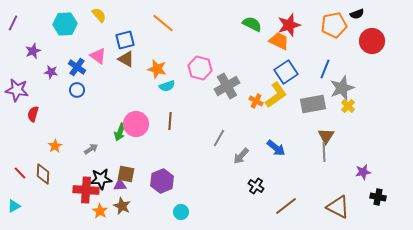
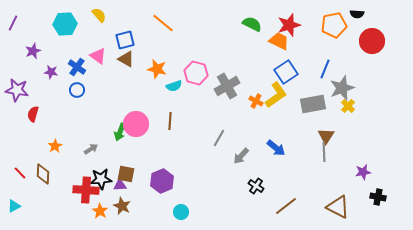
black semicircle at (357, 14): rotated 24 degrees clockwise
pink hexagon at (200, 68): moved 4 px left, 5 px down
cyan semicircle at (167, 86): moved 7 px right
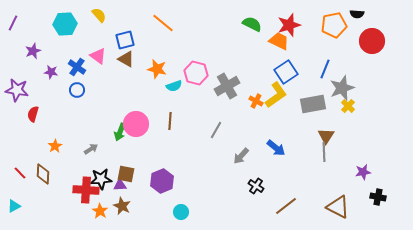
gray line at (219, 138): moved 3 px left, 8 px up
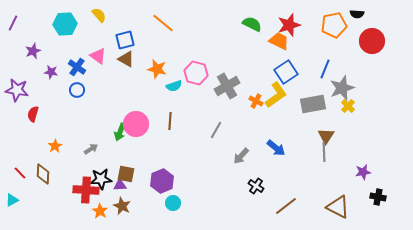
cyan triangle at (14, 206): moved 2 px left, 6 px up
cyan circle at (181, 212): moved 8 px left, 9 px up
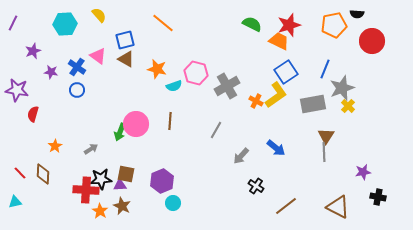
cyan triangle at (12, 200): moved 3 px right, 2 px down; rotated 16 degrees clockwise
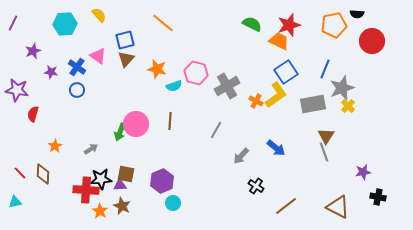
brown triangle at (126, 59): rotated 42 degrees clockwise
gray line at (324, 152): rotated 18 degrees counterclockwise
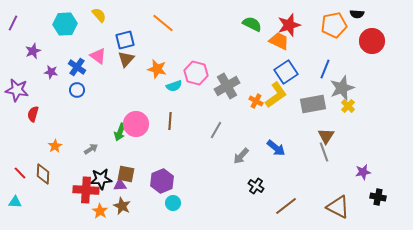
cyan triangle at (15, 202): rotated 16 degrees clockwise
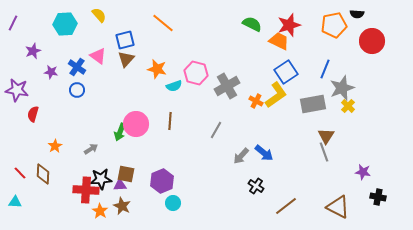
blue arrow at (276, 148): moved 12 px left, 5 px down
purple star at (363, 172): rotated 21 degrees clockwise
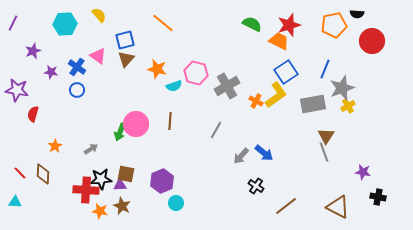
yellow cross at (348, 106): rotated 16 degrees clockwise
cyan circle at (173, 203): moved 3 px right
orange star at (100, 211): rotated 21 degrees counterclockwise
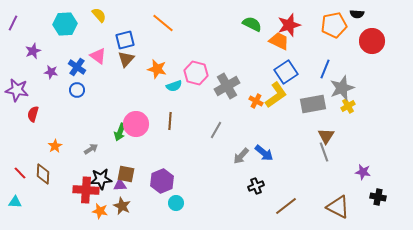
black cross at (256, 186): rotated 35 degrees clockwise
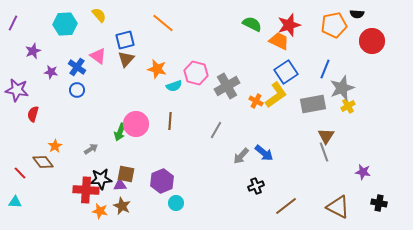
brown diamond at (43, 174): moved 12 px up; rotated 40 degrees counterclockwise
black cross at (378, 197): moved 1 px right, 6 px down
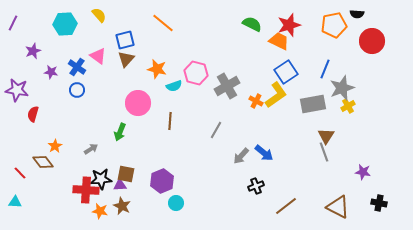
pink circle at (136, 124): moved 2 px right, 21 px up
